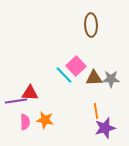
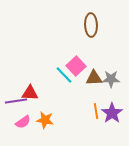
pink semicircle: moved 2 px left; rotated 56 degrees clockwise
purple star: moved 7 px right, 15 px up; rotated 20 degrees counterclockwise
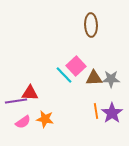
orange star: moved 1 px up
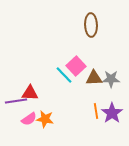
pink semicircle: moved 6 px right, 3 px up
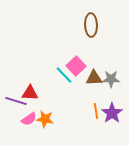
purple line: rotated 25 degrees clockwise
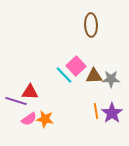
brown triangle: moved 2 px up
red triangle: moved 1 px up
